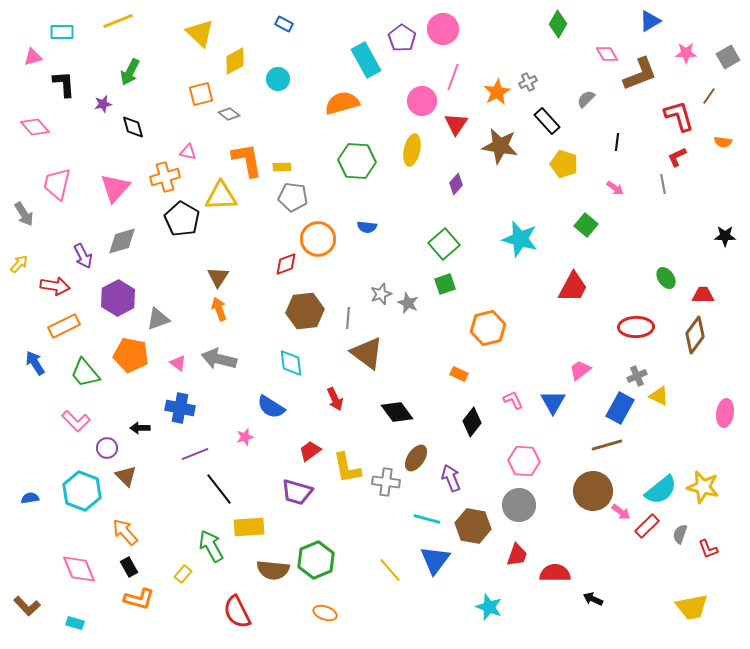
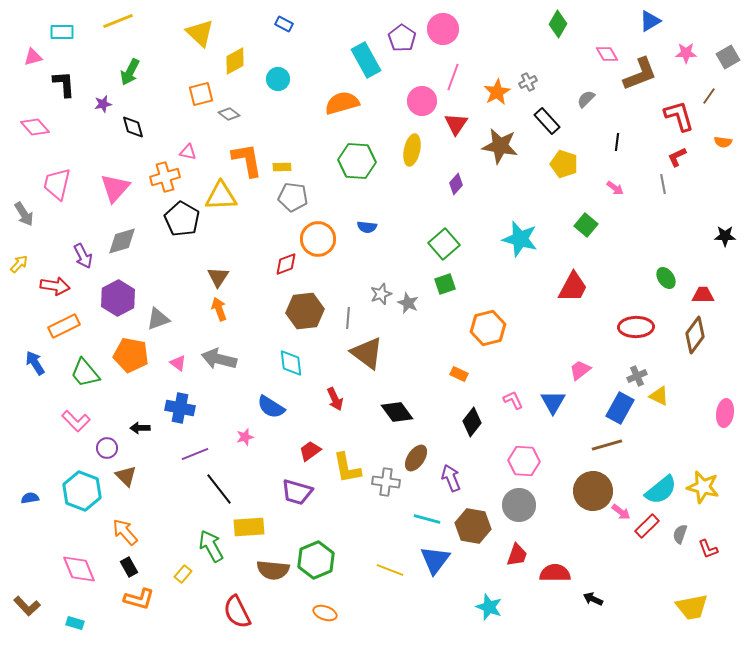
yellow line at (390, 570): rotated 28 degrees counterclockwise
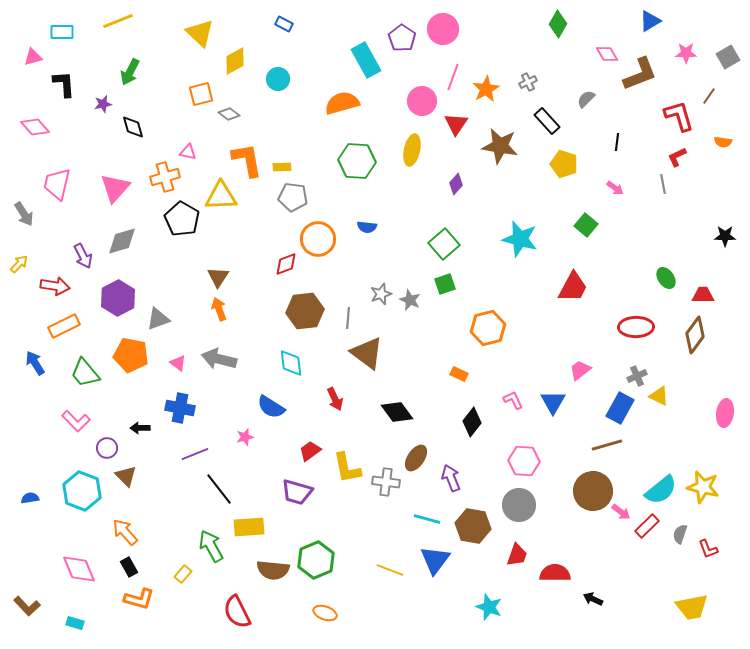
orange star at (497, 92): moved 11 px left, 3 px up
gray star at (408, 303): moved 2 px right, 3 px up
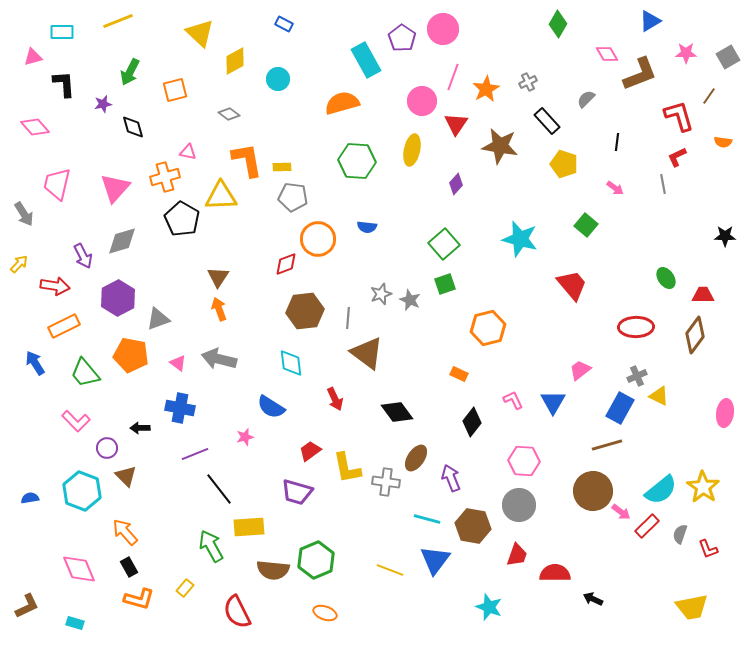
orange square at (201, 94): moved 26 px left, 4 px up
red trapezoid at (573, 287): moved 1 px left, 2 px up; rotated 68 degrees counterclockwise
yellow star at (703, 487): rotated 20 degrees clockwise
yellow rectangle at (183, 574): moved 2 px right, 14 px down
brown L-shape at (27, 606): rotated 72 degrees counterclockwise
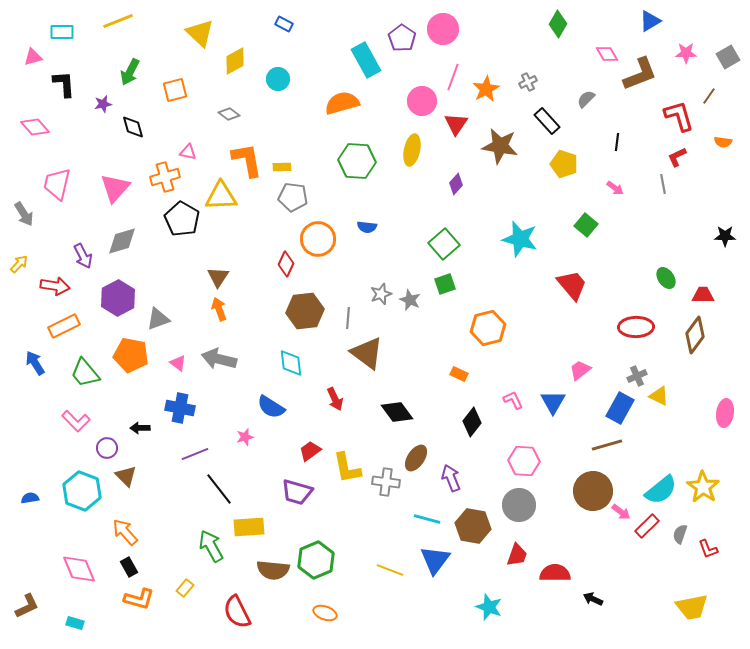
red diamond at (286, 264): rotated 45 degrees counterclockwise
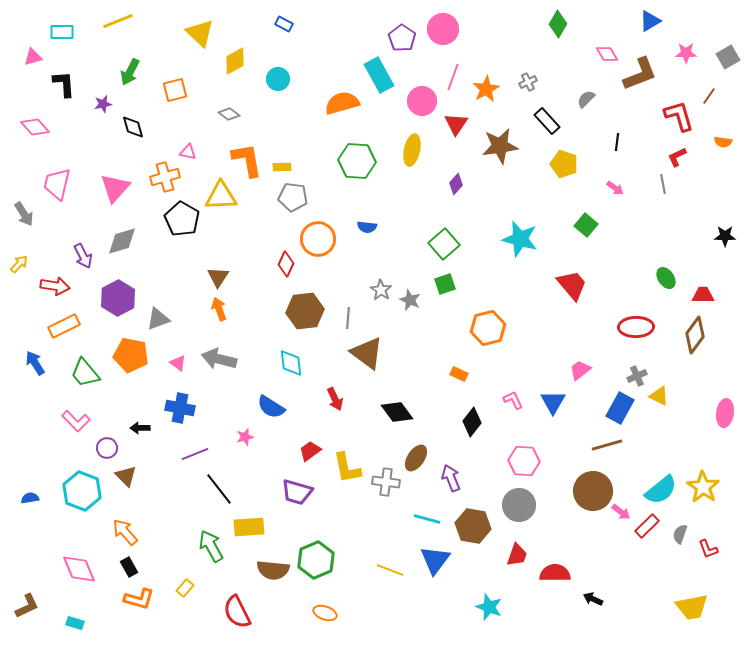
cyan rectangle at (366, 60): moved 13 px right, 15 px down
brown star at (500, 146): rotated 18 degrees counterclockwise
gray star at (381, 294): moved 4 px up; rotated 20 degrees counterclockwise
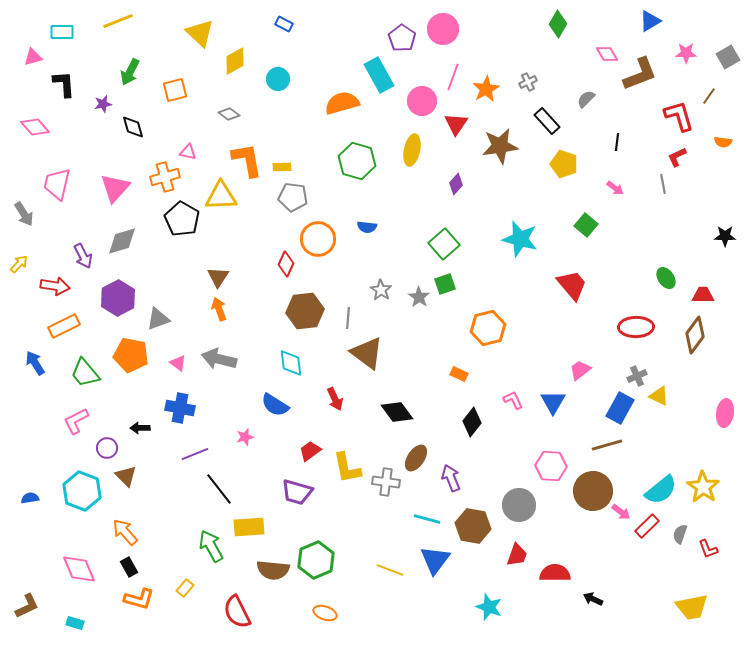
green hexagon at (357, 161): rotated 12 degrees clockwise
gray star at (410, 300): moved 9 px right, 3 px up; rotated 10 degrees clockwise
blue semicircle at (271, 407): moved 4 px right, 2 px up
pink L-shape at (76, 421): rotated 108 degrees clockwise
pink hexagon at (524, 461): moved 27 px right, 5 px down
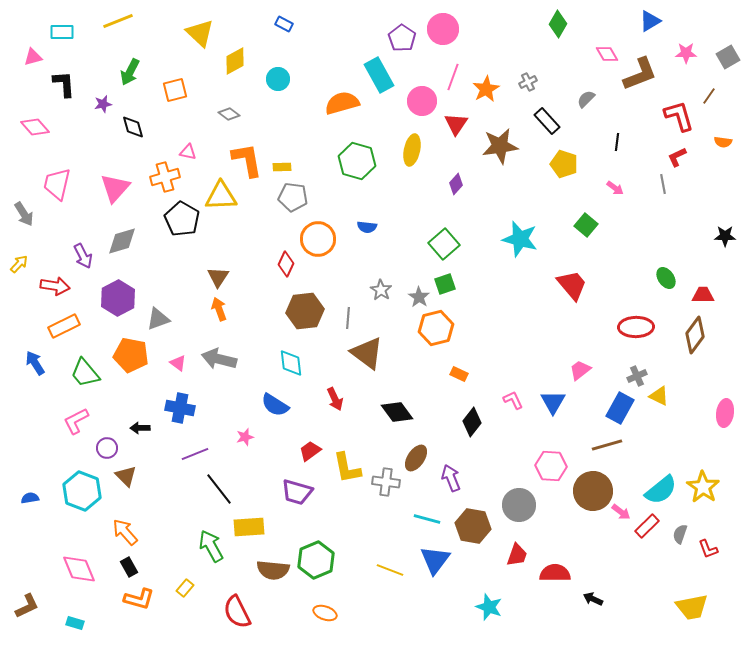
orange hexagon at (488, 328): moved 52 px left
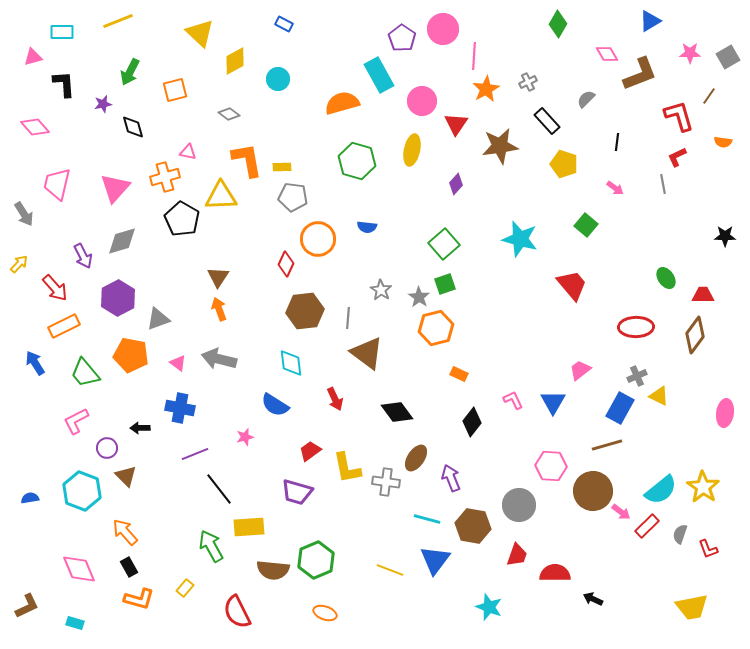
pink star at (686, 53): moved 4 px right
pink line at (453, 77): moved 21 px right, 21 px up; rotated 16 degrees counterclockwise
red arrow at (55, 286): moved 2 px down; rotated 40 degrees clockwise
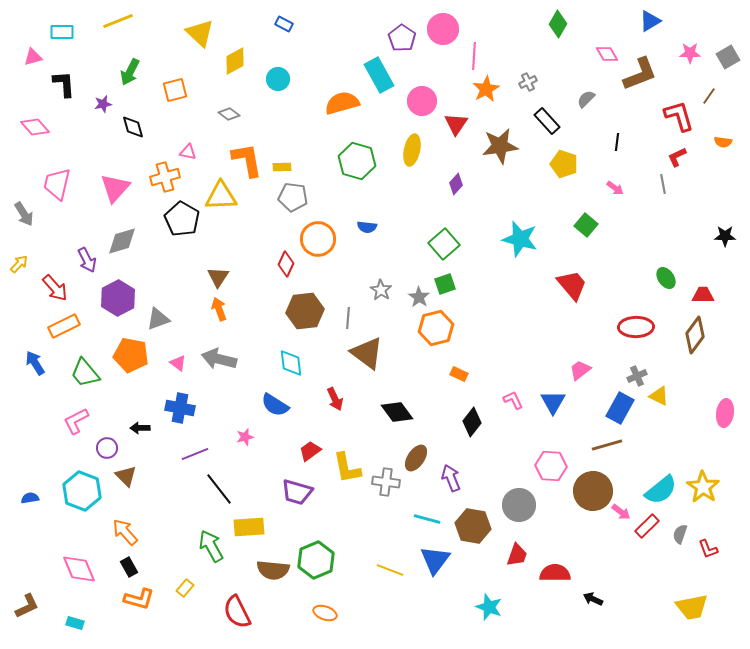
purple arrow at (83, 256): moved 4 px right, 4 px down
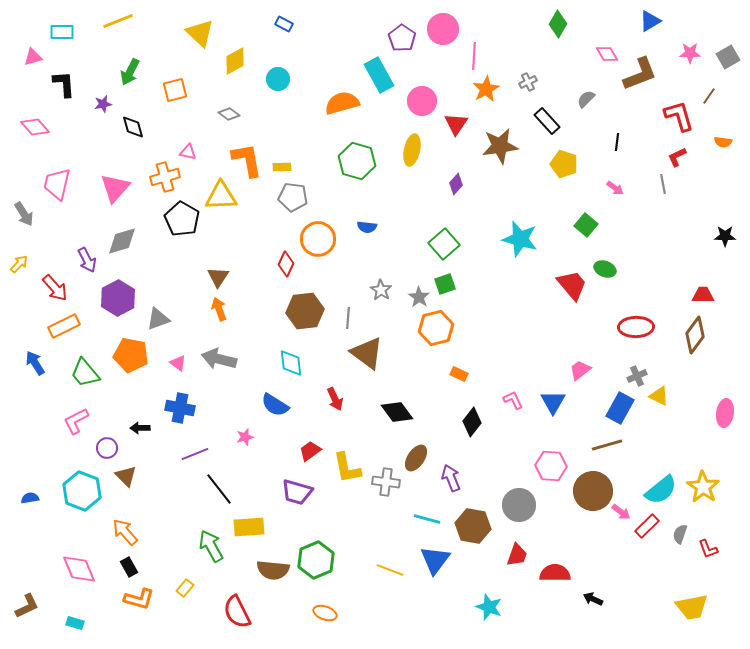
green ellipse at (666, 278): moved 61 px left, 9 px up; rotated 35 degrees counterclockwise
